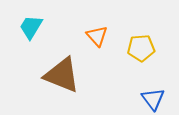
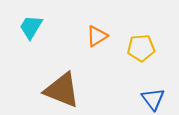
orange triangle: rotated 40 degrees clockwise
brown triangle: moved 15 px down
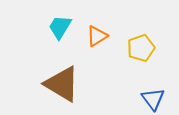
cyan trapezoid: moved 29 px right
yellow pentagon: rotated 16 degrees counterclockwise
brown triangle: moved 6 px up; rotated 9 degrees clockwise
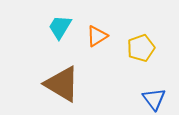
blue triangle: moved 1 px right
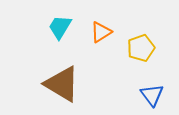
orange triangle: moved 4 px right, 4 px up
blue triangle: moved 2 px left, 4 px up
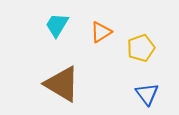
cyan trapezoid: moved 3 px left, 2 px up
blue triangle: moved 5 px left, 1 px up
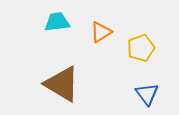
cyan trapezoid: moved 3 px up; rotated 52 degrees clockwise
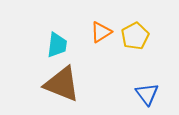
cyan trapezoid: moved 23 px down; rotated 104 degrees clockwise
yellow pentagon: moved 6 px left, 12 px up; rotated 8 degrees counterclockwise
brown triangle: rotated 9 degrees counterclockwise
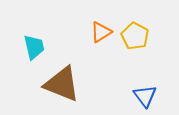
yellow pentagon: rotated 16 degrees counterclockwise
cyan trapezoid: moved 23 px left, 2 px down; rotated 20 degrees counterclockwise
blue triangle: moved 2 px left, 2 px down
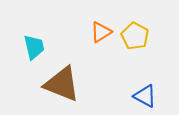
blue triangle: rotated 25 degrees counterclockwise
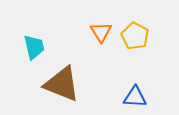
orange triangle: rotated 30 degrees counterclockwise
blue triangle: moved 10 px left, 1 px down; rotated 25 degrees counterclockwise
